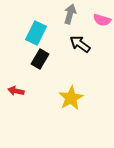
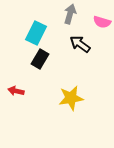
pink semicircle: moved 2 px down
yellow star: rotated 20 degrees clockwise
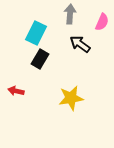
gray arrow: rotated 12 degrees counterclockwise
pink semicircle: rotated 84 degrees counterclockwise
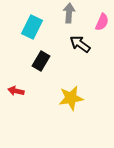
gray arrow: moved 1 px left, 1 px up
cyan rectangle: moved 4 px left, 6 px up
black rectangle: moved 1 px right, 2 px down
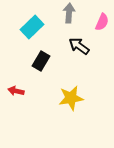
cyan rectangle: rotated 20 degrees clockwise
black arrow: moved 1 px left, 2 px down
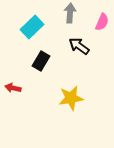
gray arrow: moved 1 px right
red arrow: moved 3 px left, 3 px up
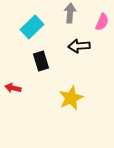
black arrow: rotated 40 degrees counterclockwise
black rectangle: rotated 48 degrees counterclockwise
yellow star: rotated 15 degrees counterclockwise
